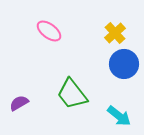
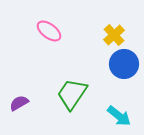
yellow cross: moved 1 px left, 2 px down
green trapezoid: rotated 72 degrees clockwise
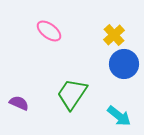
purple semicircle: rotated 54 degrees clockwise
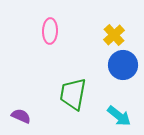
pink ellipse: moved 1 px right; rotated 55 degrees clockwise
blue circle: moved 1 px left, 1 px down
green trapezoid: moved 1 px right; rotated 24 degrees counterclockwise
purple semicircle: moved 2 px right, 13 px down
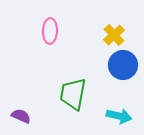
cyan arrow: rotated 25 degrees counterclockwise
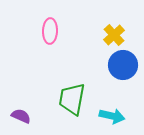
green trapezoid: moved 1 px left, 5 px down
cyan arrow: moved 7 px left
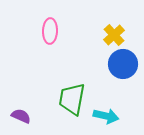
blue circle: moved 1 px up
cyan arrow: moved 6 px left
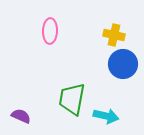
yellow cross: rotated 35 degrees counterclockwise
